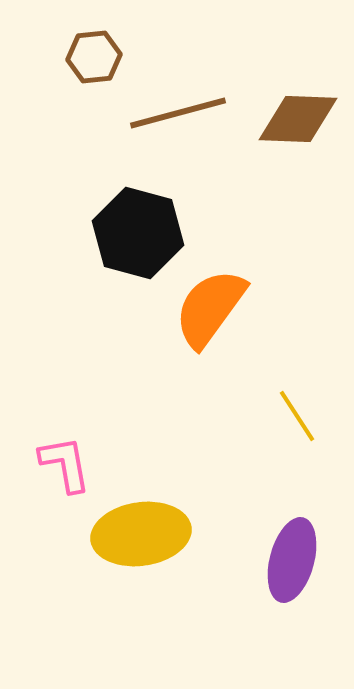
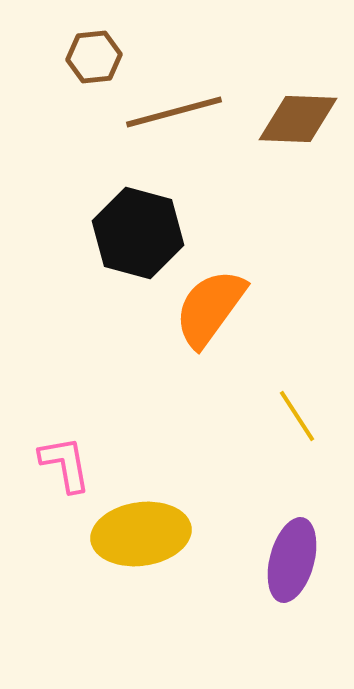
brown line: moved 4 px left, 1 px up
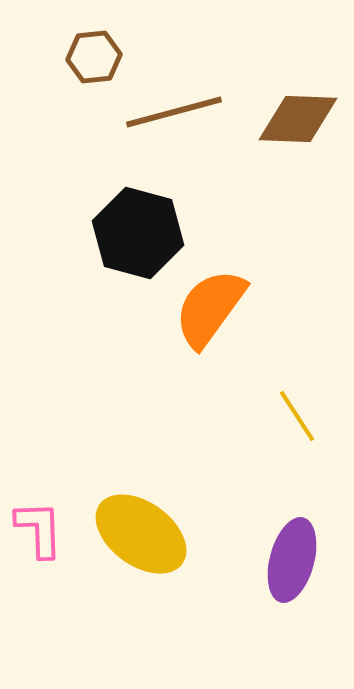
pink L-shape: moved 26 px left, 65 px down; rotated 8 degrees clockwise
yellow ellipse: rotated 44 degrees clockwise
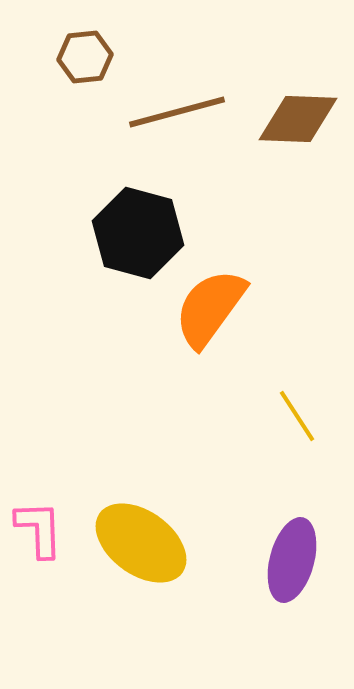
brown hexagon: moved 9 px left
brown line: moved 3 px right
yellow ellipse: moved 9 px down
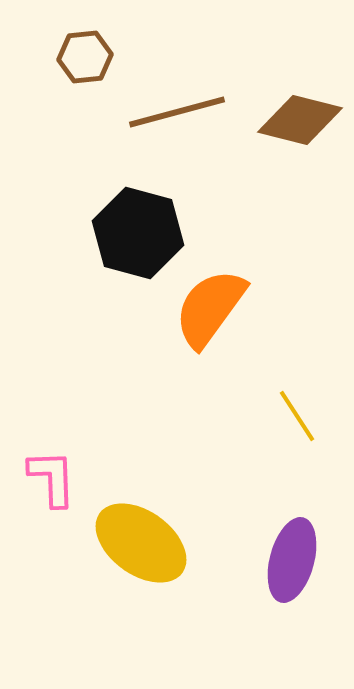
brown diamond: moved 2 px right, 1 px down; rotated 12 degrees clockwise
pink L-shape: moved 13 px right, 51 px up
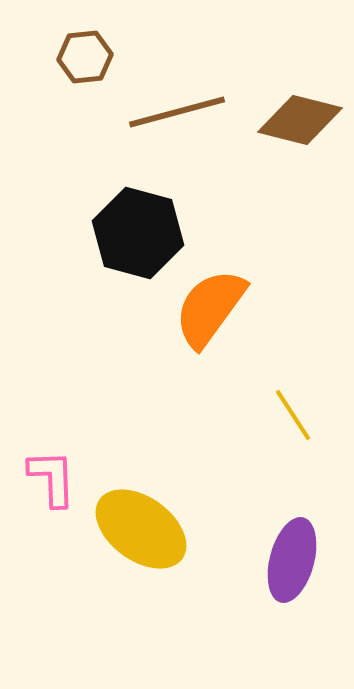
yellow line: moved 4 px left, 1 px up
yellow ellipse: moved 14 px up
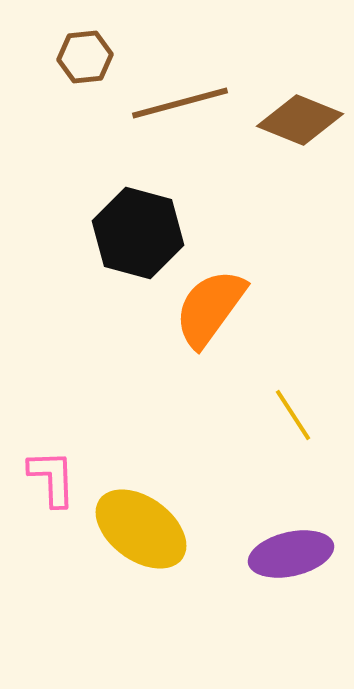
brown line: moved 3 px right, 9 px up
brown diamond: rotated 8 degrees clockwise
purple ellipse: moved 1 px left, 6 px up; rotated 62 degrees clockwise
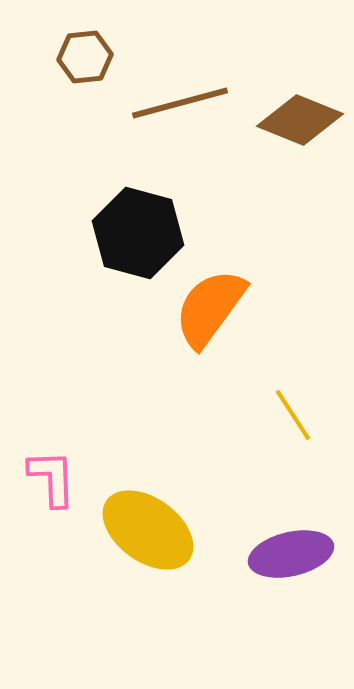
yellow ellipse: moved 7 px right, 1 px down
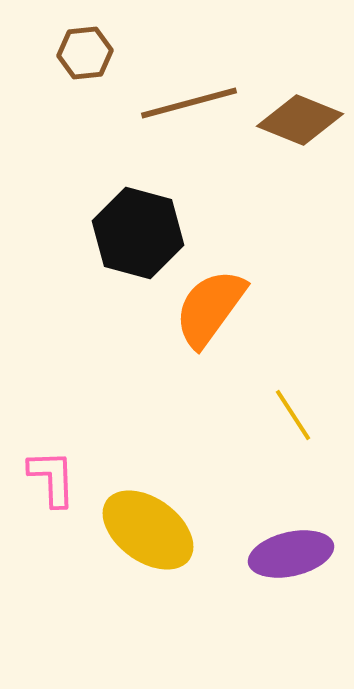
brown hexagon: moved 4 px up
brown line: moved 9 px right
